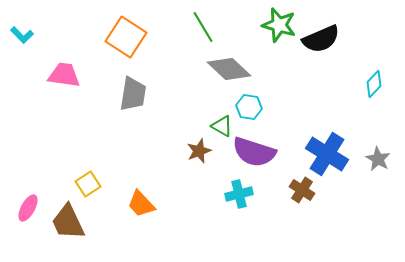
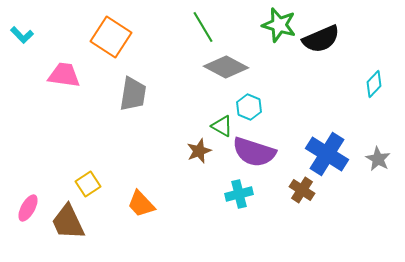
orange square: moved 15 px left
gray diamond: moved 3 px left, 2 px up; rotated 15 degrees counterclockwise
cyan hexagon: rotated 15 degrees clockwise
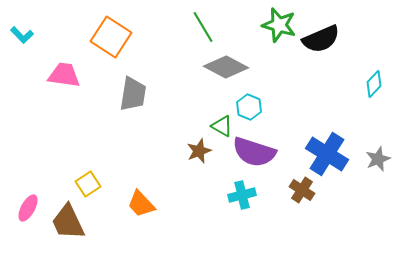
gray star: rotated 20 degrees clockwise
cyan cross: moved 3 px right, 1 px down
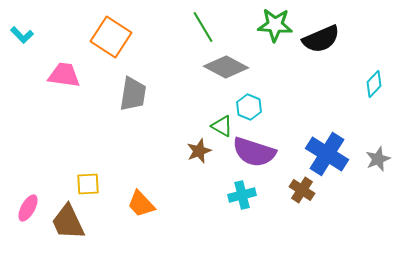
green star: moved 4 px left; rotated 12 degrees counterclockwise
yellow square: rotated 30 degrees clockwise
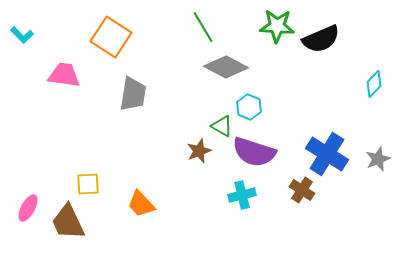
green star: moved 2 px right, 1 px down
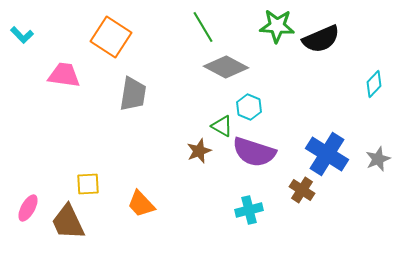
cyan cross: moved 7 px right, 15 px down
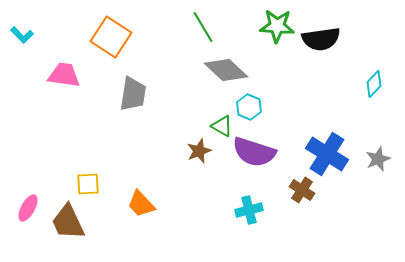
black semicircle: rotated 15 degrees clockwise
gray diamond: moved 3 px down; rotated 15 degrees clockwise
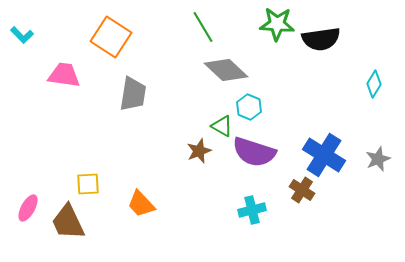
green star: moved 2 px up
cyan diamond: rotated 12 degrees counterclockwise
blue cross: moved 3 px left, 1 px down
cyan cross: moved 3 px right
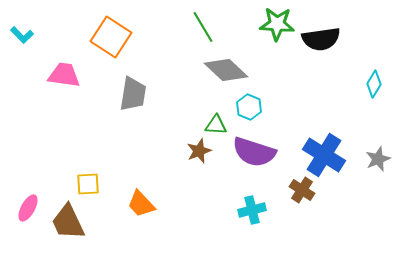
green triangle: moved 6 px left, 1 px up; rotated 25 degrees counterclockwise
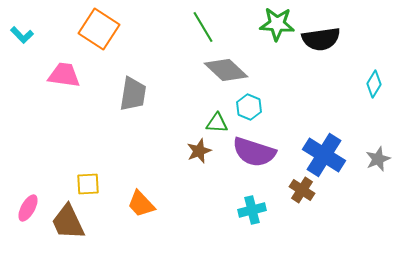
orange square: moved 12 px left, 8 px up
green triangle: moved 1 px right, 2 px up
